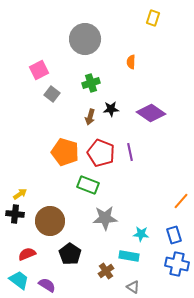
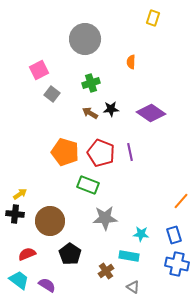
brown arrow: moved 4 px up; rotated 105 degrees clockwise
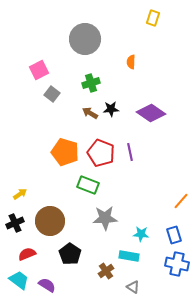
black cross: moved 9 px down; rotated 30 degrees counterclockwise
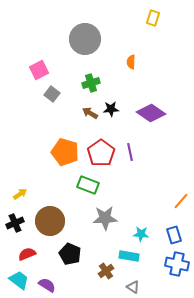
red pentagon: rotated 16 degrees clockwise
black pentagon: rotated 10 degrees counterclockwise
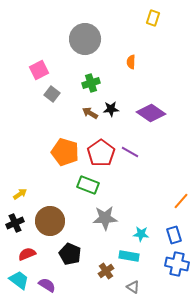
purple line: rotated 48 degrees counterclockwise
